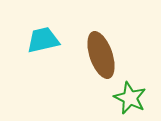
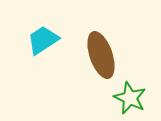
cyan trapezoid: rotated 20 degrees counterclockwise
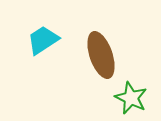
green star: moved 1 px right
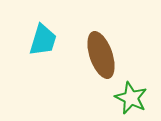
cyan trapezoid: rotated 140 degrees clockwise
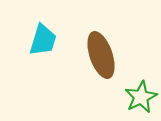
green star: moved 10 px right, 1 px up; rotated 20 degrees clockwise
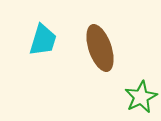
brown ellipse: moved 1 px left, 7 px up
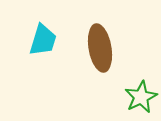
brown ellipse: rotated 9 degrees clockwise
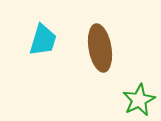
green star: moved 2 px left, 3 px down
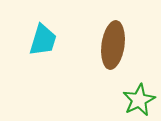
brown ellipse: moved 13 px right, 3 px up; rotated 18 degrees clockwise
